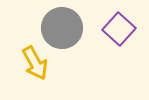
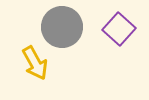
gray circle: moved 1 px up
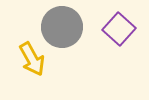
yellow arrow: moved 3 px left, 4 px up
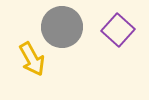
purple square: moved 1 px left, 1 px down
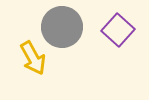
yellow arrow: moved 1 px right, 1 px up
